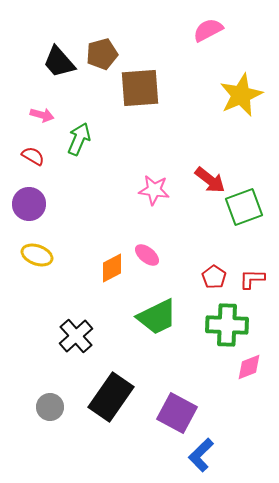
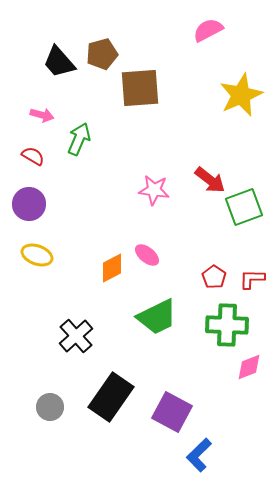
purple square: moved 5 px left, 1 px up
blue L-shape: moved 2 px left
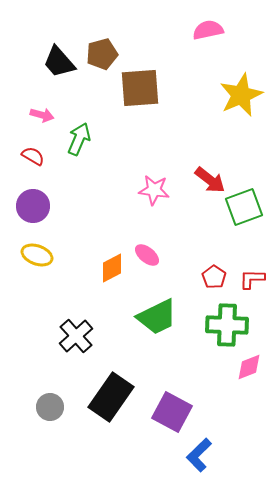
pink semicircle: rotated 16 degrees clockwise
purple circle: moved 4 px right, 2 px down
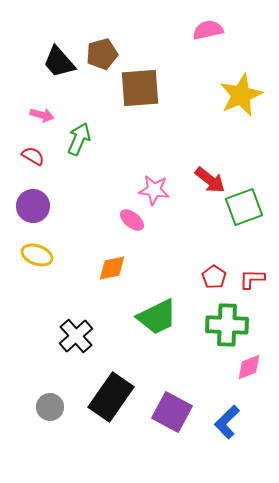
pink ellipse: moved 15 px left, 35 px up
orange diamond: rotated 16 degrees clockwise
blue L-shape: moved 28 px right, 33 px up
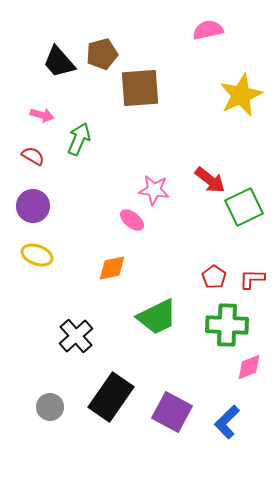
green square: rotated 6 degrees counterclockwise
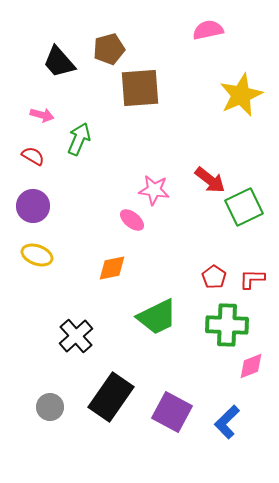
brown pentagon: moved 7 px right, 5 px up
pink diamond: moved 2 px right, 1 px up
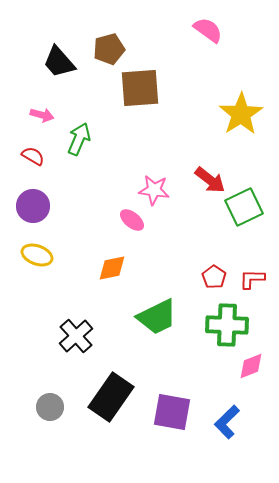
pink semicircle: rotated 48 degrees clockwise
yellow star: moved 19 px down; rotated 9 degrees counterclockwise
purple square: rotated 18 degrees counterclockwise
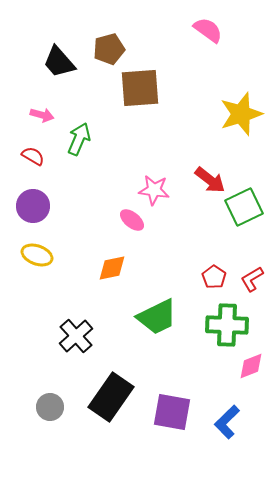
yellow star: rotated 15 degrees clockwise
red L-shape: rotated 32 degrees counterclockwise
